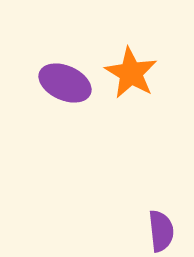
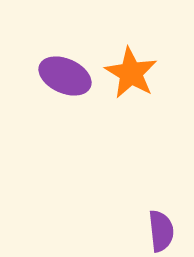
purple ellipse: moved 7 px up
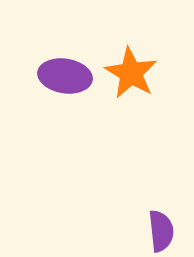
purple ellipse: rotated 15 degrees counterclockwise
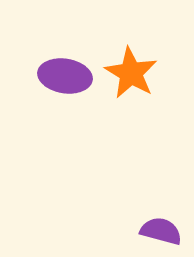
purple semicircle: rotated 69 degrees counterclockwise
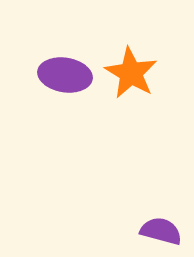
purple ellipse: moved 1 px up
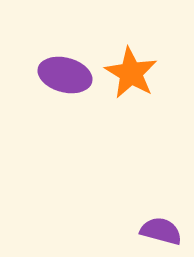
purple ellipse: rotated 6 degrees clockwise
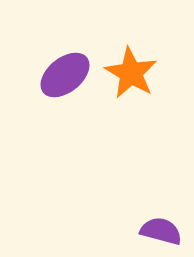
purple ellipse: rotated 54 degrees counterclockwise
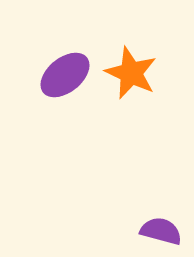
orange star: rotated 6 degrees counterclockwise
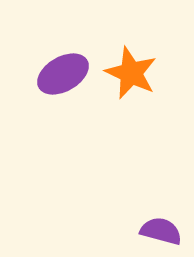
purple ellipse: moved 2 px left, 1 px up; rotated 9 degrees clockwise
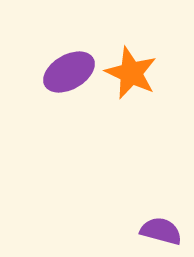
purple ellipse: moved 6 px right, 2 px up
